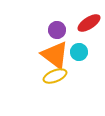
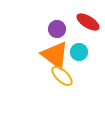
red ellipse: moved 1 px left, 1 px up; rotated 65 degrees clockwise
purple circle: moved 1 px up
yellow ellipse: moved 7 px right; rotated 65 degrees clockwise
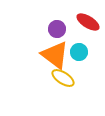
yellow ellipse: moved 1 px right, 2 px down; rotated 10 degrees counterclockwise
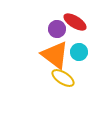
red ellipse: moved 13 px left
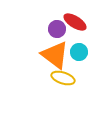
yellow ellipse: rotated 15 degrees counterclockwise
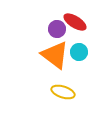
yellow ellipse: moved 14 px down
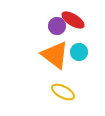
red ellipse: moved 2 px left, 2 px up
purple circle: moved 3 px up
yellow ellipse: rotated 10 degrees clockwise
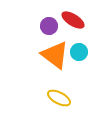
purple circle: moved 8 px left
yellow ellipse: moved 4 px left, 6 px down
